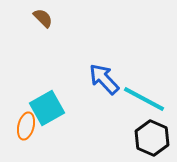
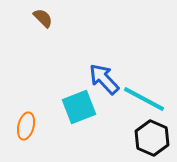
cyan square: moved 32 px right, 1 px up; rotated 8 degrees clockwise
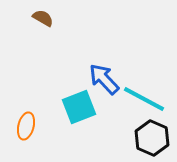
brown semicircle: rotated 15 degrees counterclockwise
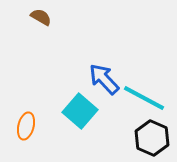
brown semicircle: moved 2 px left, 1 px up
cyan line: moved 1 px up
cyan square: moved 1 px right, 4 px down; rotated 28 degrees counterclockwise
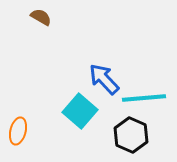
cyan line: rotated 33 degrees counterclockwise
orange ellipse: moved 8 px left, 5 px down
black hexagon: moved 21 px left, 3 px up
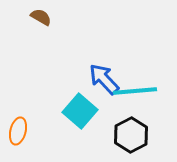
cyan line: moved 9 px left, 7 px up
black hexagon: rotated 8 degrees clockwise
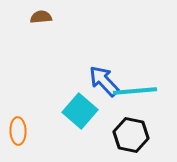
brown semicircle: rotated 35 degrees counterclockwise
blue arrow: moved 2 px down
orange ellipse: rotated 16 degrees counterclockwise
black hexagon: rotated 20 degrees counterclockwise
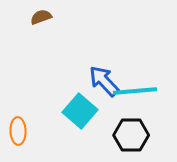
brown semicircle: rotated 15 degrees counterclockwise
black hexagon: rotated 12 degrees counterclockwise
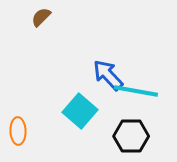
brown semicircle: rotated 25 degrees counterclockwise
blue arrow: moved 4 px right, 6 px up
cyan line: moved 1 px right; rotated 15 degrees clockwise
black hexagon: moved 1 px down
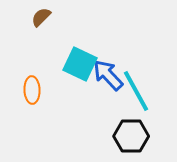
cyan line: rotated 51 degrees clockwise
cyan square: moved 47 px up; rotated 16 degrees counterclockwise
orange ellipse: moved 14 px right, 41 px up
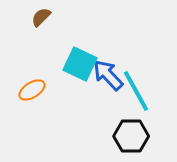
orange ellipse: rotated 60 degrees clockwise
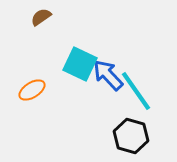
brown semicircle: rotated 10 degrees clockwise
cyan line: rotated 6 degrees counterclockwise
black hexagon: rotated 16 degrees clockwise
